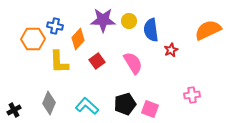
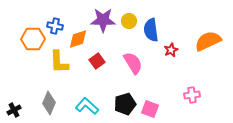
orange semicircle: moved 11 px down
orange diamond: rotated 30 degrees clockwise
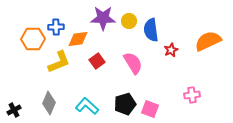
purple star: moved 2 px up
blue cross: moved 1 px right, 1 px down; rotated 14 degrees counterclockwise
orange diamond: rotated 10 degrees clockwise
yellow L-shape: rotated 110 degrees counterclockwise
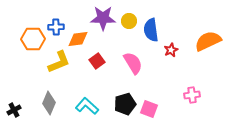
pink square: moved 1 px left
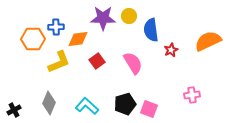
yellow circle: moved 5 px up
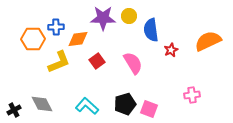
gray diamond: moved 7 px left, 1 px down; rotated 50 degrees counterclockwise
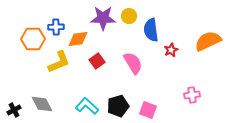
black pentagon: moved 7 px left, 2 px down
pink square: moved 1 px left, 1 px down
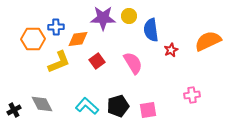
pink square: rotated 30 degrees counterclockwise
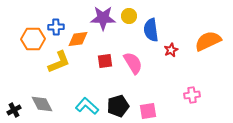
red square: moved 8 px right; rotated 28 degrees clockwise
pink square: moved 1 px down
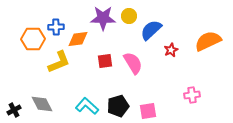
blue semicircle: rotated 55 degrees clockwise
